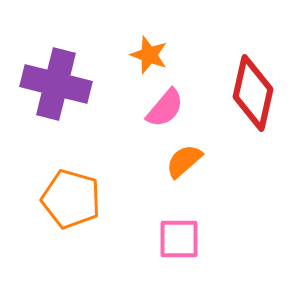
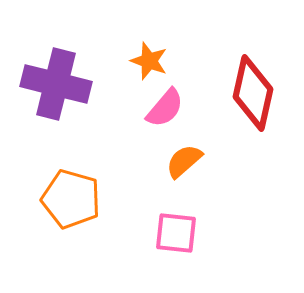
orange star: moved 6 px down
pink square: moved 3 px left, 6 px up; rotated 6 degrees clockwise
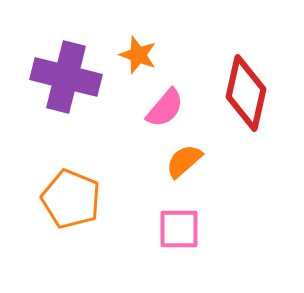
orange star: moved 11 px left, 6 px up
purple cross: moved 10 px right, 7 px up
red diamond: moved 7 px left
orange pentagon: rotated 6 degrees clockwise
pink square: moved 3 px right, 4 px up; rotated 6 degrees counterclockwise
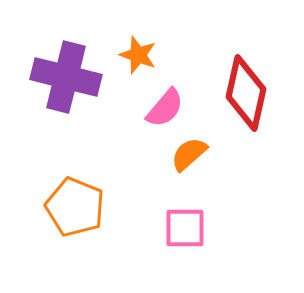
orange semicircle: moved 5 px right, 7 px up
orange pentagon: moved 4 px right, 8 px down
pink square: moved 6 px right, 1 px up
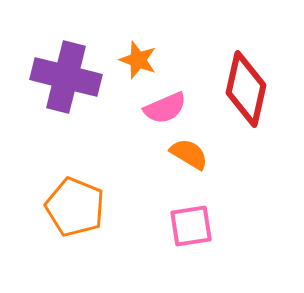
orange star: moved 5 px down
red diamond: moved 4 px up
pink semicircle: rotated 27 degrees clockwise
orange semicircle: rotated 72 degrees clockwise
pink square: moved 6 px right, 2 px up; rotated 9 degrees counterclockwise
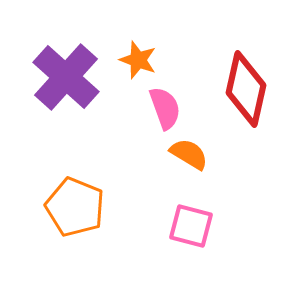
purple cross: rotated 28 degrees clockwise
pink semicircle: rotated 87 degrees counterclockwise
pink square: rotated 24 degrees clockwise
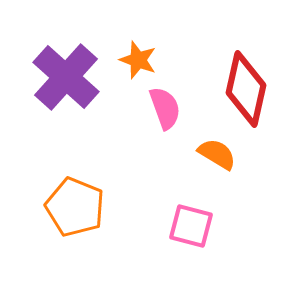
orange semicircle: moved 28 px right
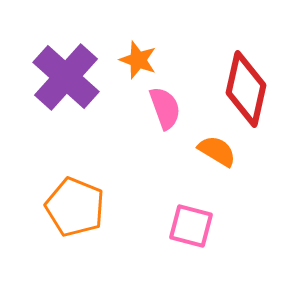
orange semicircle: moved 3 px up
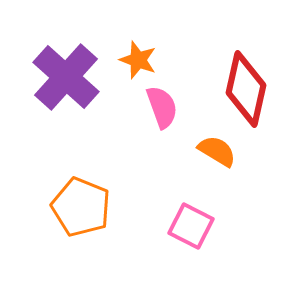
pink semicircle: moved 3 px left, 1 px up
orange pentagon: moved 6 px right
pink square: rotated 12 degrees clockwise
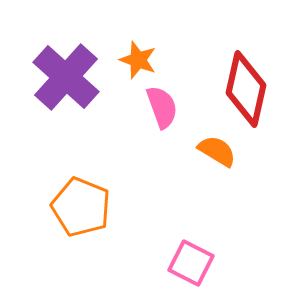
pink square: moved 37 px down
